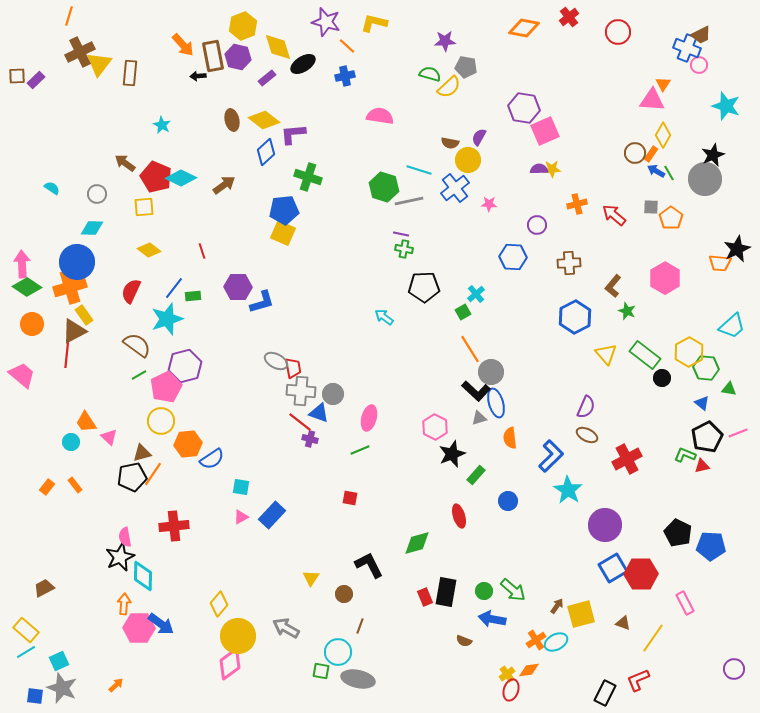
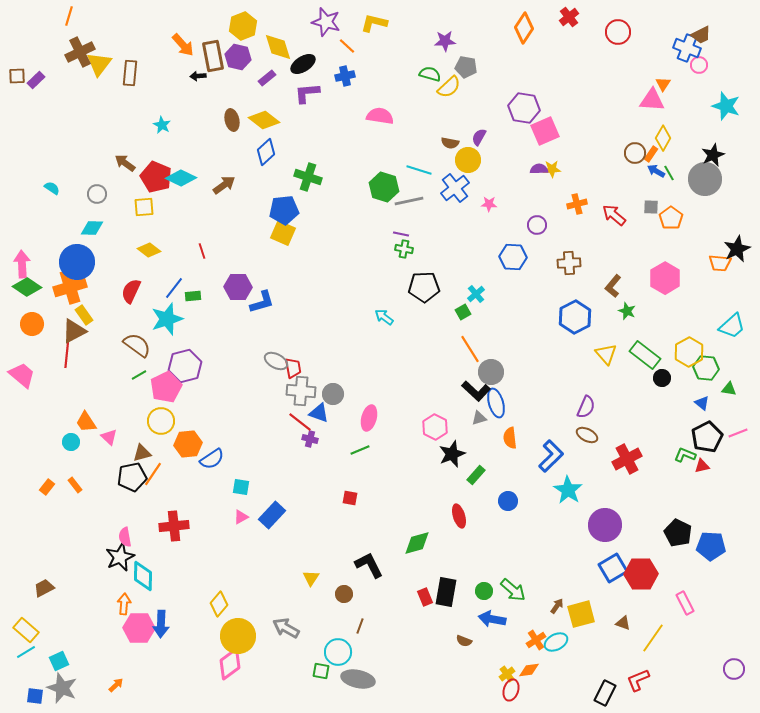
orange diamond at (524, 28): rotated 68 degrees counterclockwise
purple L-shape at (293, 134): moved 14 px right, 41 px up
yellow diamond at (663, 135): moved 3 px down
blue arrow at (161, 624): rotated 56 degrees clockwise
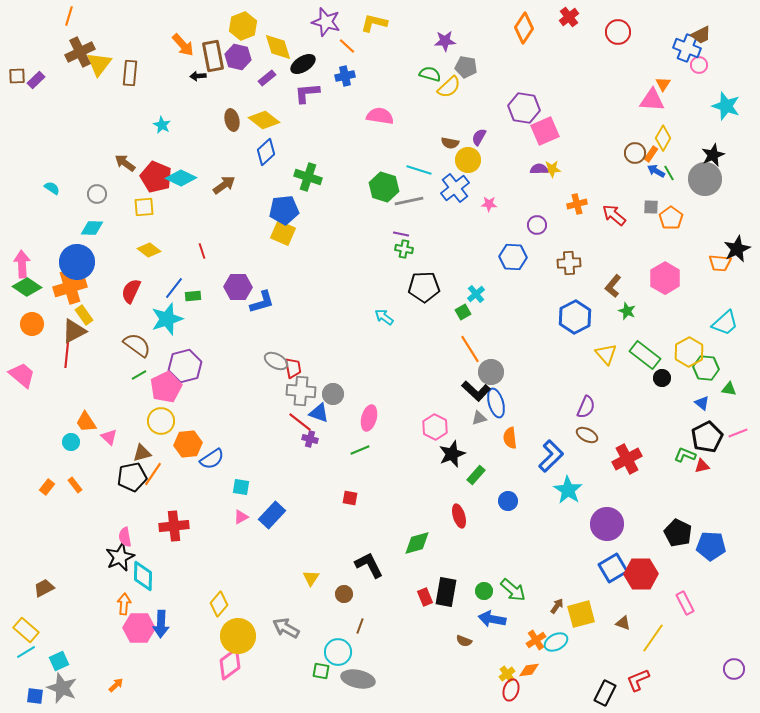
cyan trapezoid at (732, 326): moved 7 px left, 3 px up
purple circle at (605, 525): moved 2 px right, 1 px up
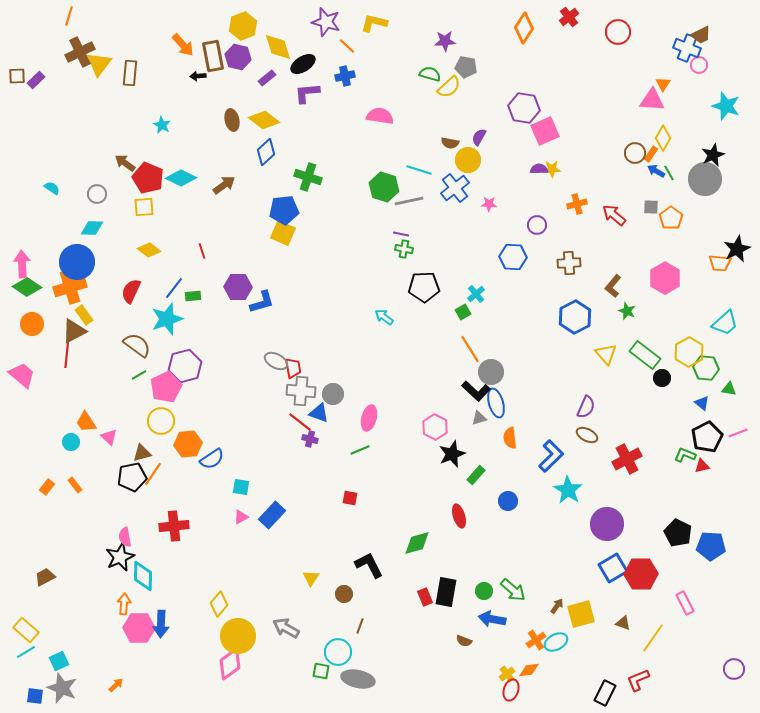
red pentagon at (156, 177): moved 8 px left, 1 px down
brown trapezoid at (44, 588): moved 1 px right, 11 px up
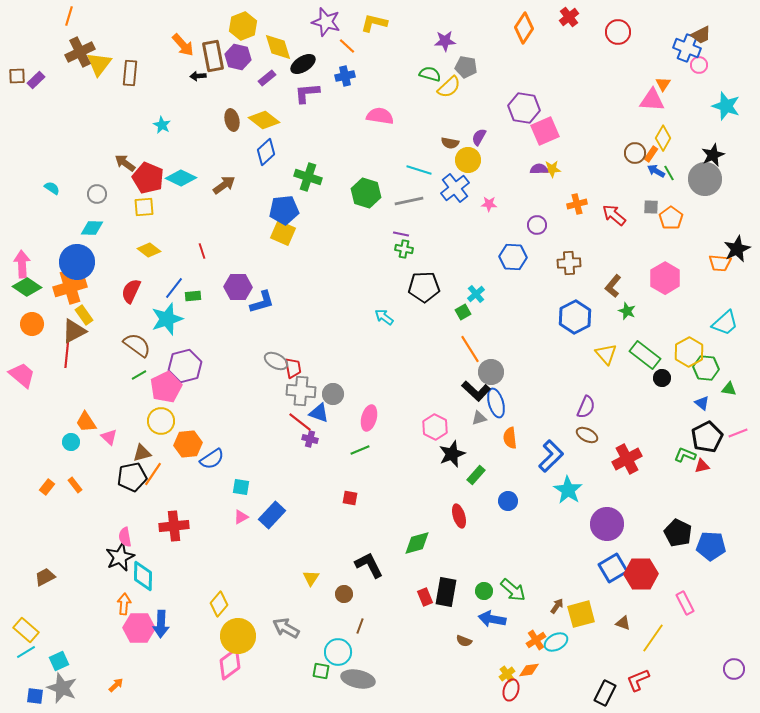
green hexagon at (384, 187): moved 18 px left, 6 px down
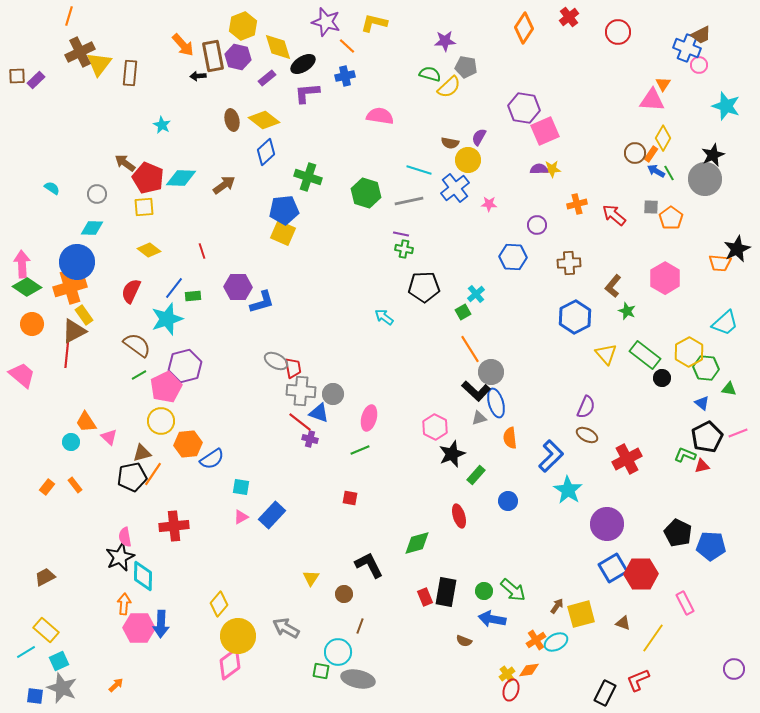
cyan diamond at (181, 178): rotated 24 degrees counterclockwise
yellow rectangle at (26, 630): moved 20 px right
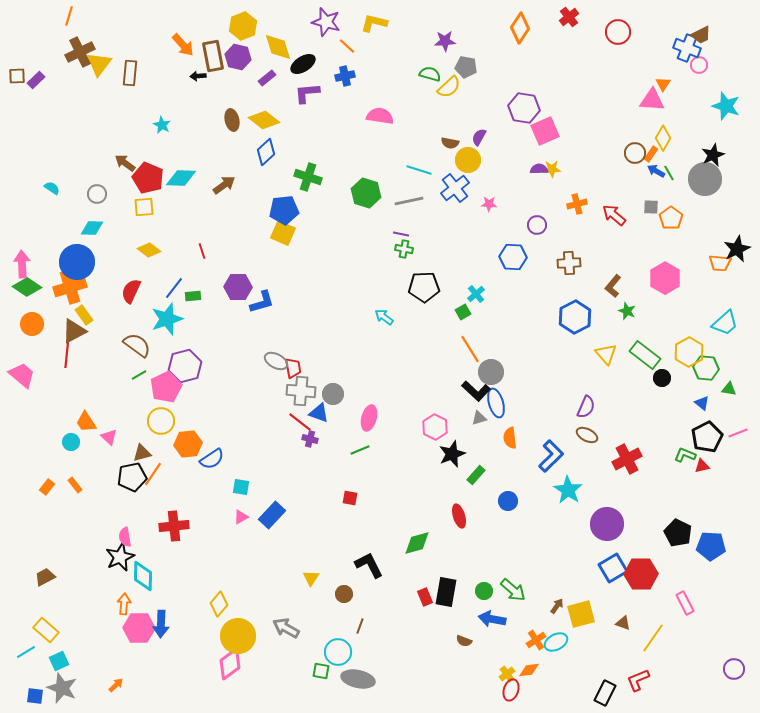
orange diamond at (524, 28): moved 4 px left
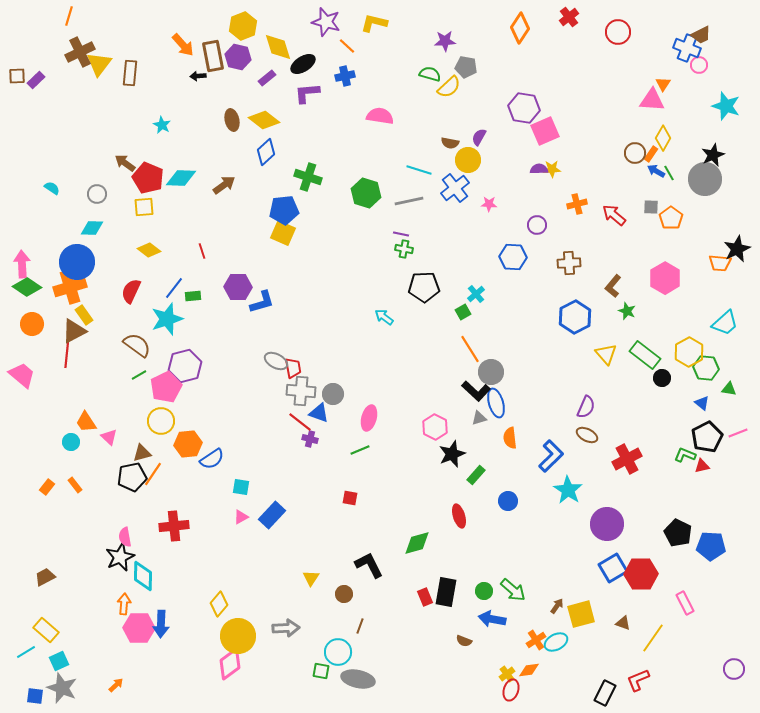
gray arrow at (286, 628): rotated 148 degrees clockwise
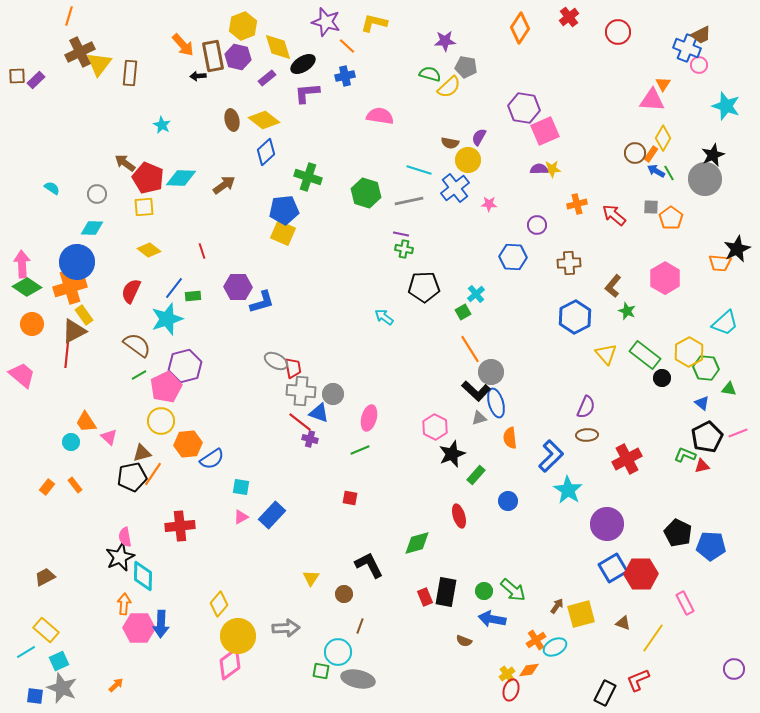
brown ellipse at (587, 435): rotated 30 degrees counterclockwise
red cross at (174, 526): moved 6 px right
cyan ellipse at (556, 642): moved 1 px left, 5 px down
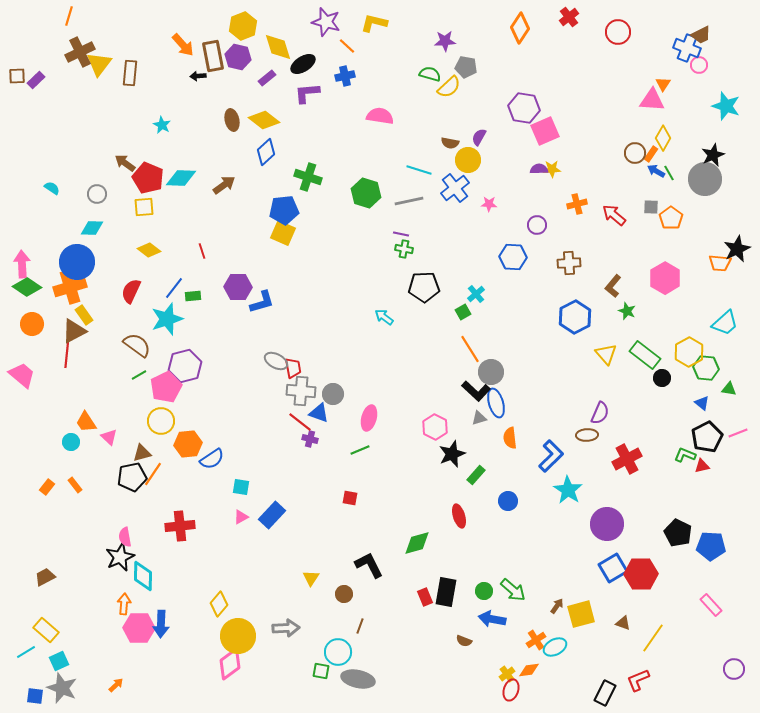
purple semicircle at (586, 407): moved 14 px right, 6 px down
pink rectangle at (685, 603): moved 26 px right, 2 px down; rotated 15 degrees counterclockwise
